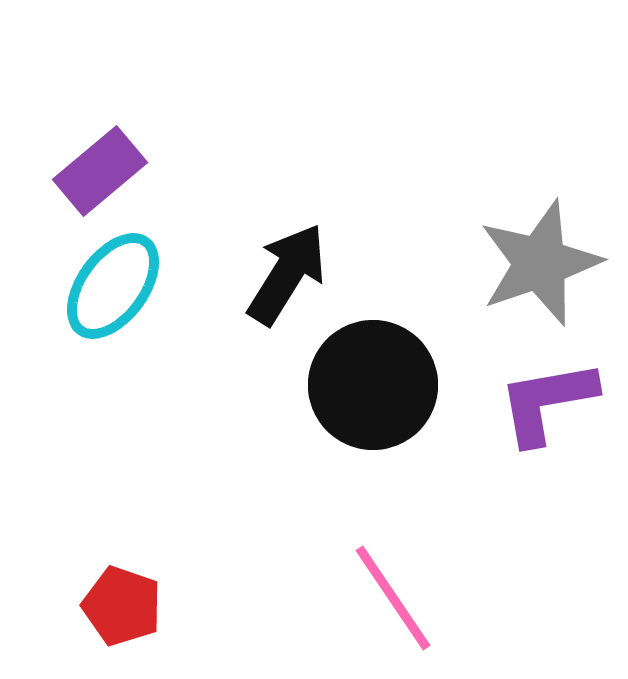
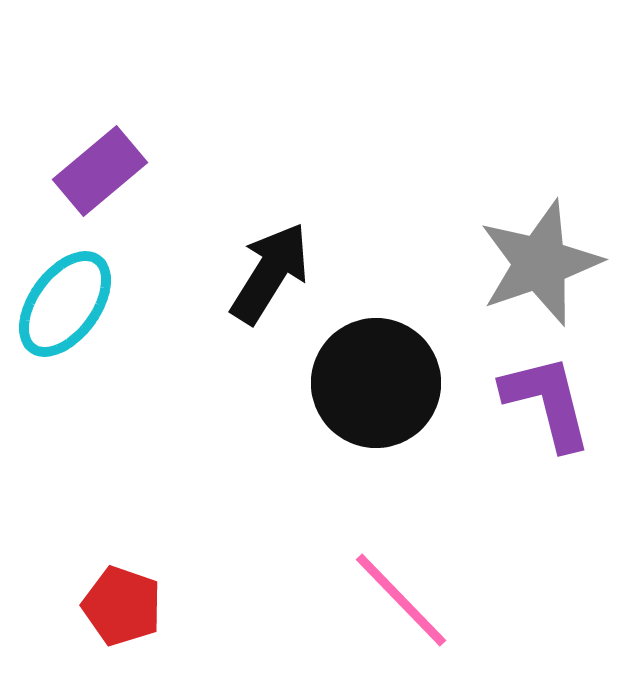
black arrow: moved 17 px left, 1 px up
cyan ellipse: moved 48 px left, 18 px down
black circle: moved 3 px right, 2 px up
purple L-shape: rotated 86 degrees clockwise
pink line: moved 8 px right, 2 px down; rotated 10 degrees counterclockwise
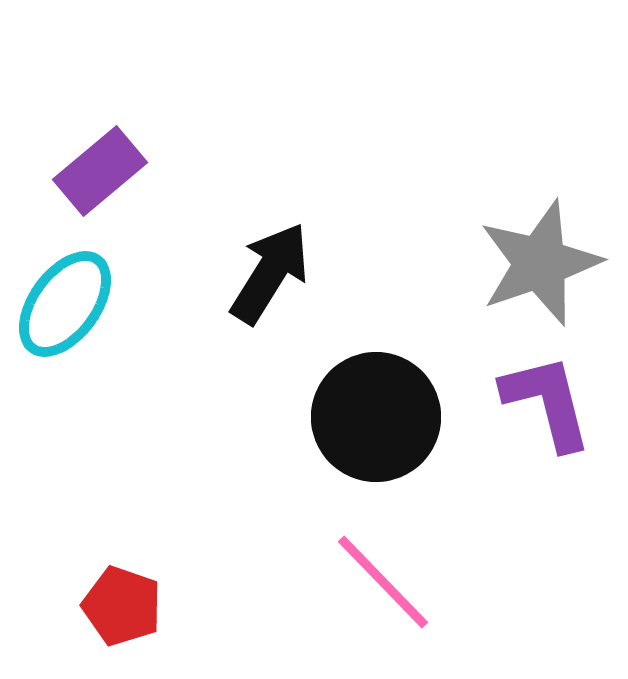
black circle: moved 34 px down
pink line: moved 18 px left, 18 px up
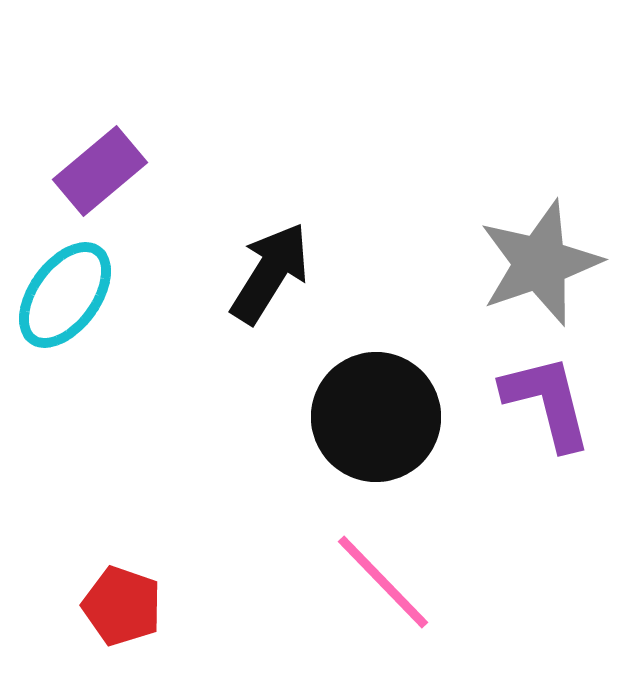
cyan ellipse: moved 9 px up
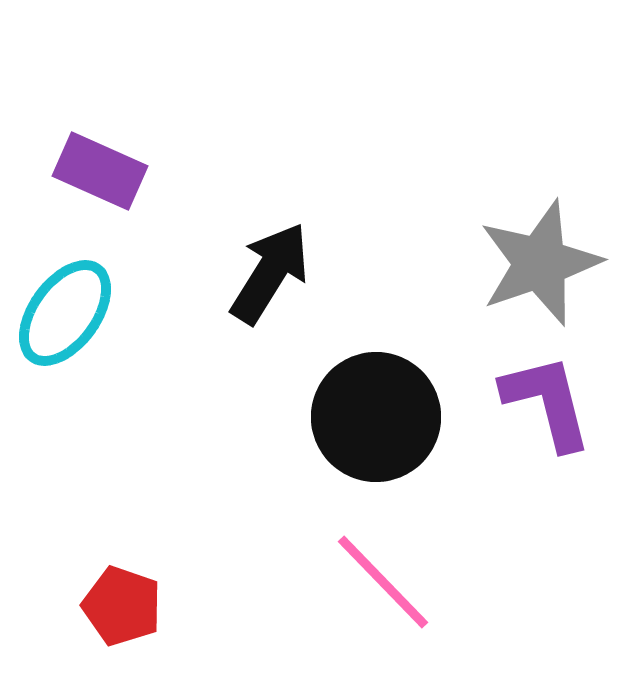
purple rectangle: rotated 64 degrees clockwise
cyan ellipse: moved 18 px down
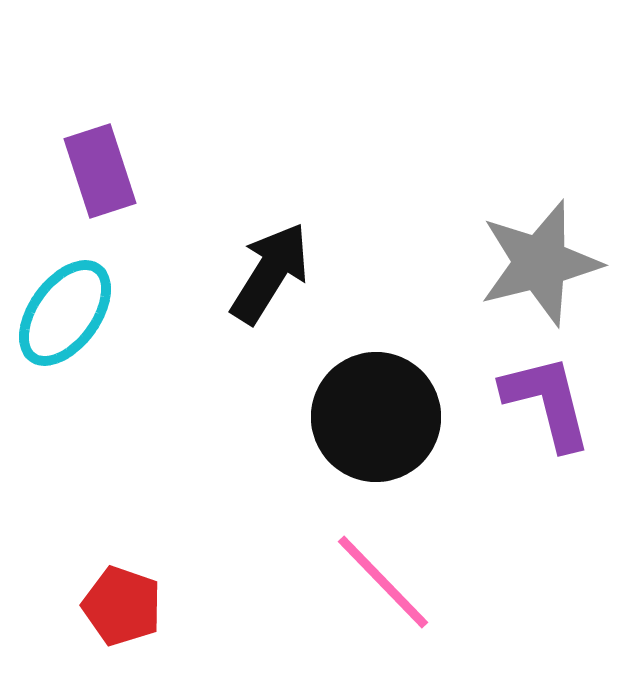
purple rectangle: rotated 48 degrees clockwise
gray star: rotated 5 degrees clockwise
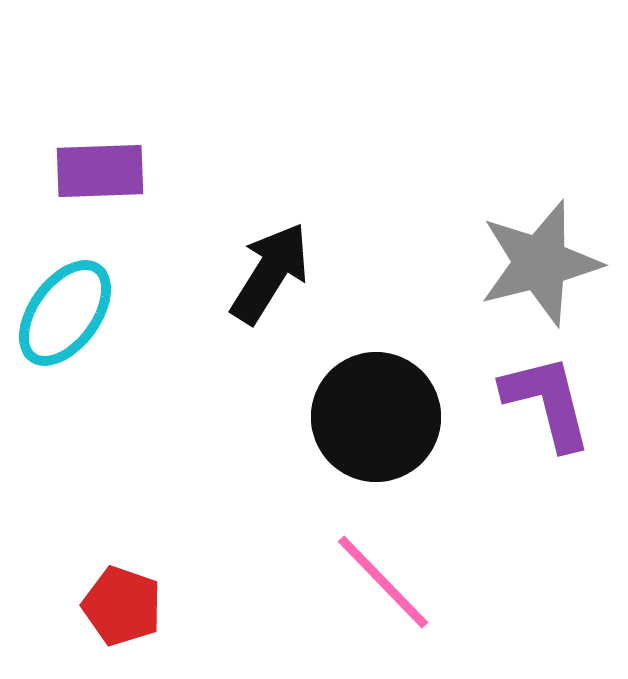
purple rectangle: rotated 74 degrees counterclockwise
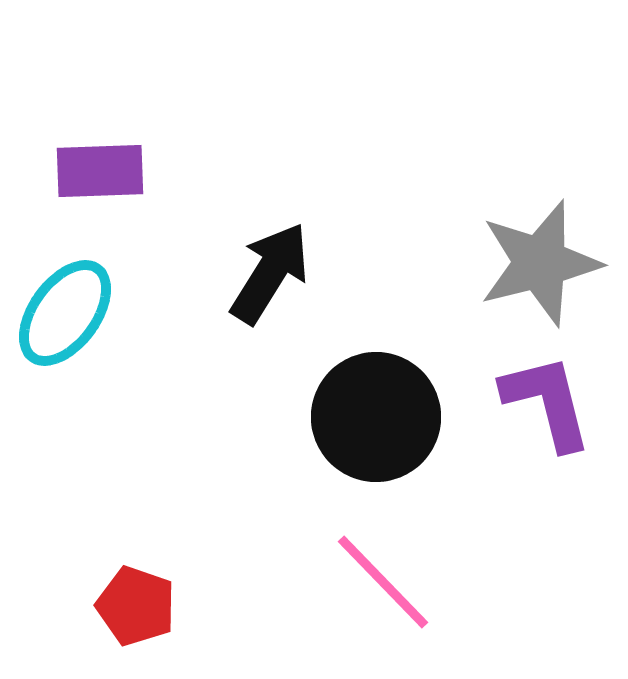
red pentagon: moved 14 px right
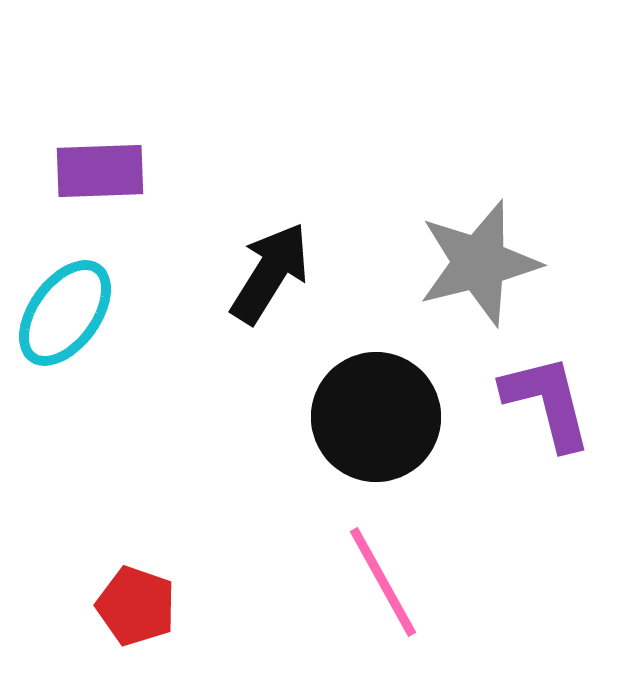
gray star: moved 61 px left
pink line: rotated 15 degrees clockwise
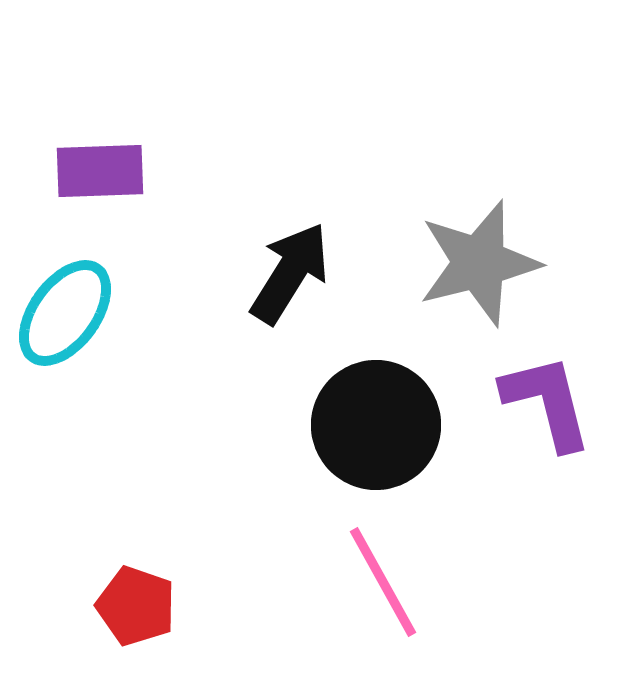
black arrow: moved 20 px right
black circle: moved 8 px down
